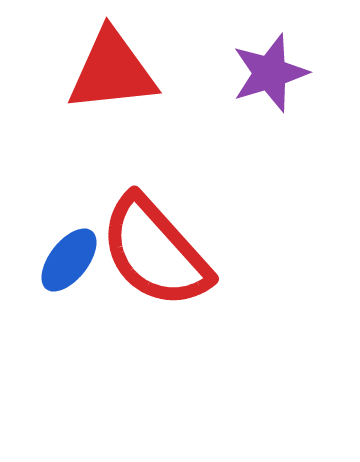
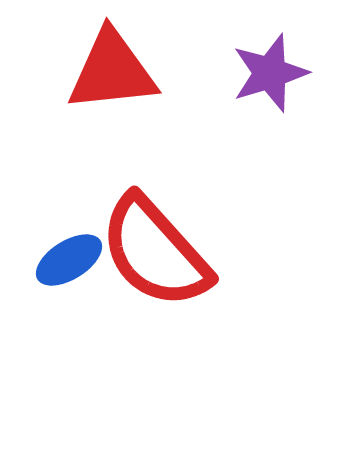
blue ellipse: rotated 20 degrees clockwise
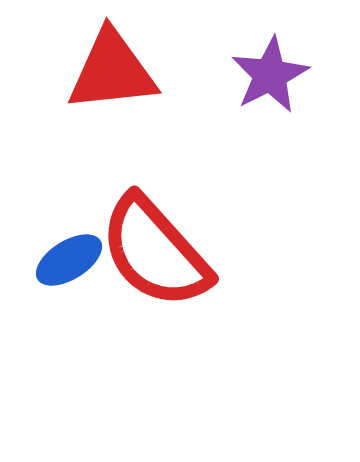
purple star: moved 2 px down; rotated 10 degrees counterclockwise
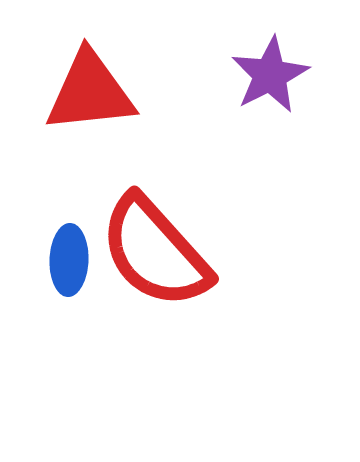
red triangle: moved 22 px left, 21 px down
blue ellipse: rotated 56 degrees counterclockwise
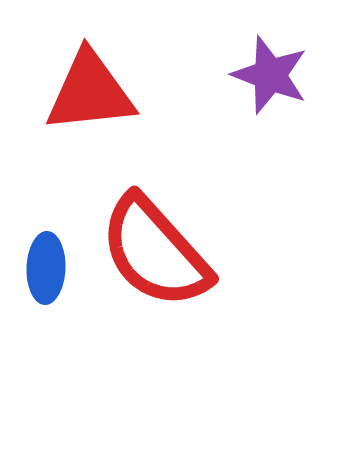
purple star: rotated 24 degrees counterclockwise
blue ellipse: moved 23 px left, 8 px down
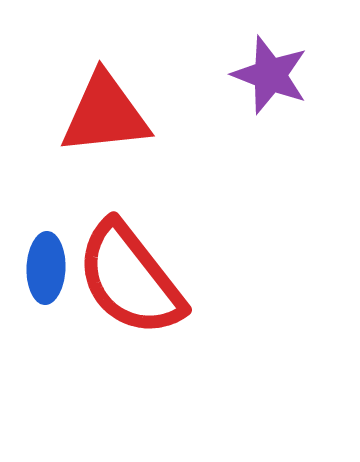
red triangle: moved 15 px right, 22 px down
red semicircle: moved 25 px left, 27 px down; rotated 4 degrees clockwise
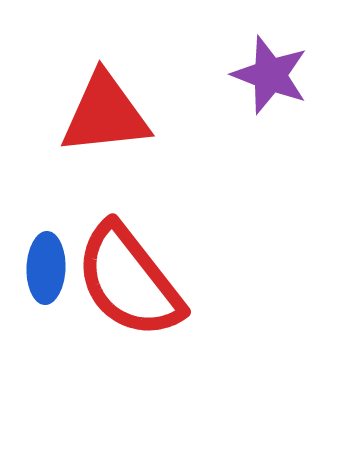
red semicircle: moved 1 px left, 2 px down
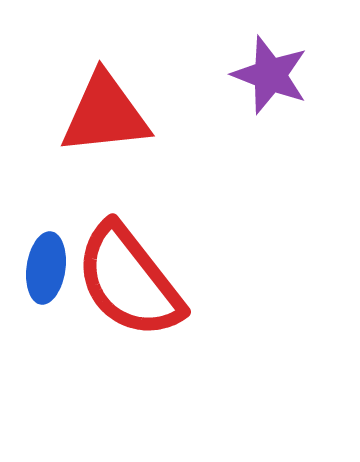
blue ellipse: rotated 6 degrees clockwise
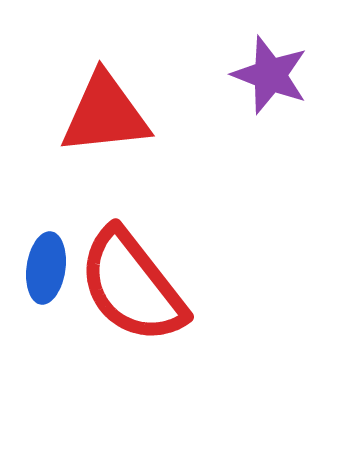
red semicircle: moved 3 px right, 5 px down
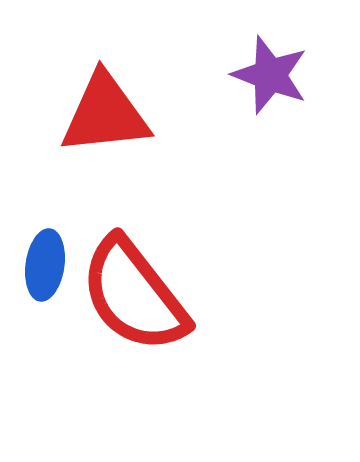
blue ellipse: moved 1 px left, 3 px up
red semicircle: moved 2 px right, 9 px down
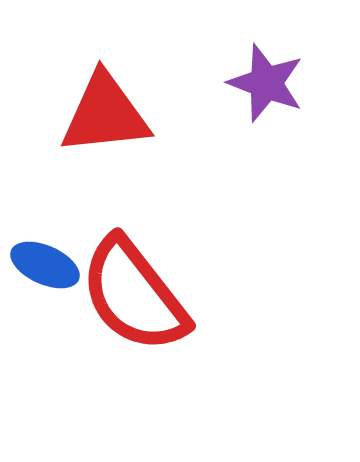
purple star: moved 4 px left, 8 px down
blue ellipse: rotated 74 degrees counterclockwise
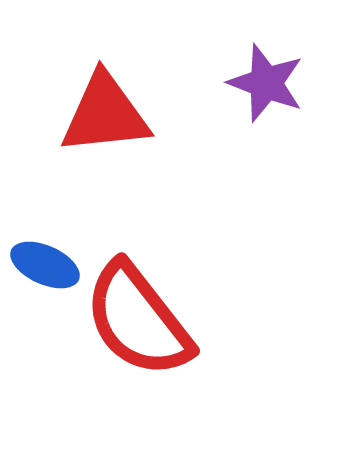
red semicircle: moved 4 px right, 25 px down
